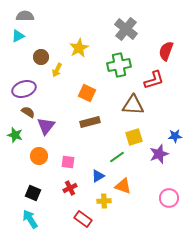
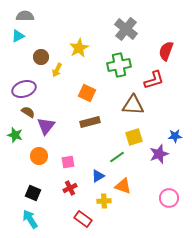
pink square: rotated 16 degrees counterclockwise
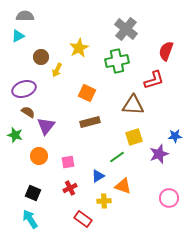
green cross: moved 2 px left, 4 px up
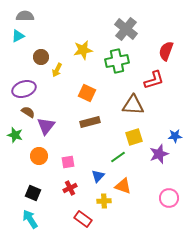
yellow star: moved 4 px right, 2 px down; rotated 18 degrees clockwise
green line: moved 1 px right
blue triangle: rotated 16 degrees counterclockwise
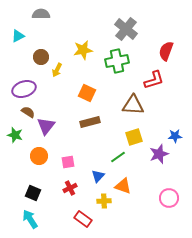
gray semicircle: moved 16 px right, 2 px up
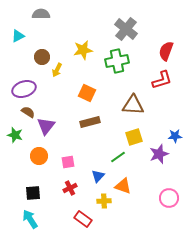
brown circle: moved 1 px right
red L-shape: moved 8 px right
black square: rotated 28 degrees counterclockwise
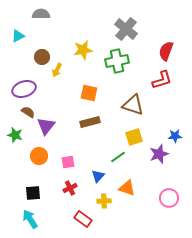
orange square: moved 2 px right; rotated 12 degrees counterclockwise
brown triangle: rotated 15 degrees clockwise
orange triangle: moved 4 px right, 2 px down
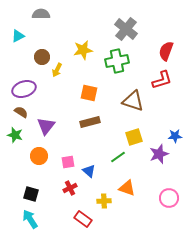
brown triangle: moved 4 px up
brown semicircle: moved 7 px left
blue triangle: moved 9 px left, 5 px up; rotated 32 degrees counterclockwise
black square: moved 2 px left, 1 px down; rotated 21 degrees clockwise
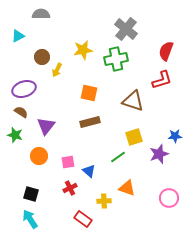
green cross: moved 1 px left, 2 px up
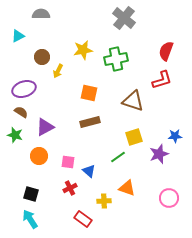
gray cross: moved 2 px left, 11 px up
yellow arrow: moved 1 px right, 1 px down
purple triangle: moved 1 px left, 1 px down; rotated 24 degrees clockwise
pink square: rotated 16 degrees clockwise
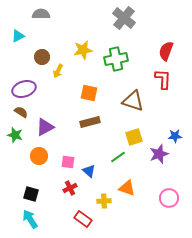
red L-shape: moved 1 px right, 1 px up; rotated 70 degrees counterclockwise
